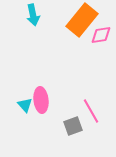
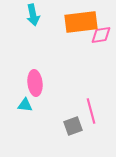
orange rectangle: moved 1 px left, 2 px down; rotated 44 degrees clockwise
pink ellipse: moved 6 px left, 17 px up
cyan triangle: rotated 42 degrees counterclockwise
pink line: rotated 15 degrees clockwise
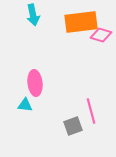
pink diamond: rotated 25 degrees clockwise
